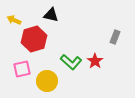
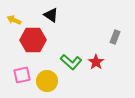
black triangle: rotated 21 degrees clockwise
red hexagon: moved 1 px left, 1 px down; rotated 15 degrees clockwise
red star: moved 1 px right, 1 px down
pink square: moved 6 px down
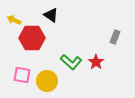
red hexagon: moved 1 px left, 2 px up
pink square: rotated 24 degrees clockwise
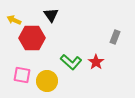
black triangle: rotated 21 degrees clockwise
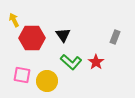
black triangle: moved 12 px right, 20 px down
yellow arrow: rotated 40 degrees clockwise
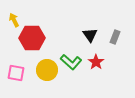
black triangle: moved 27 px right
pink square: moved 6 px left, 2 px up
yellow circle: moved 11 px up
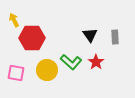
gray rectangle: rotated 24 degrees counterclockwise
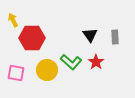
yellow arrow: moved 1 px left
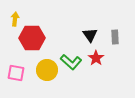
yellow arrow: moved 2 px right, 1 px up; rotated 32 degrees clockwise
red star: moved 4 px up
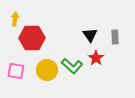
green L-shape: moved 1 px right, 4 px down
pink square: moved 2 px up
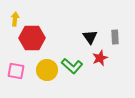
black triangle: moved 2 px down
red star: moved 4 px right; rotated 14 degrees clockwise
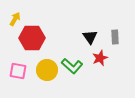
yellow arrow: rotated 24 degrees clockwise
pink square: moved 2 px right
